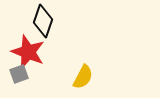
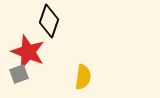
black diamond: moved 6 px right
yellow semicircle: rotated 20 degrees counterclockwise
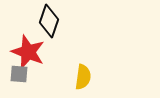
gray square: rotated 24 degrees clockwise
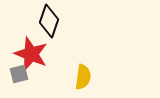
red star: moved 3 px right, 2 px down
gray square: rotated 18 degrees counterclockwise
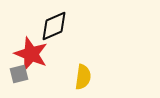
black diamond: moved 5 px right, 5 px down; rotated 48 degrees clockwise
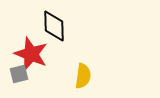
black diamond: rotated 68 degrees counterclockwise
yellow semicircle: moved 1 px up
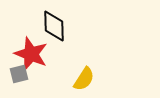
yellow semicircle: moved 1 px right, 3 px down; rotated 25 degrees clockwise
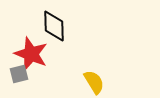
yellow semicircle: moved 10 px right, 3 px down; rotated 65 degrees counterclockwise
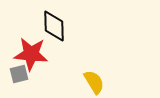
red star: rotated 16 degrees counterclockwise
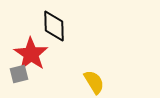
red star: rotated 28 degrees clockwise
